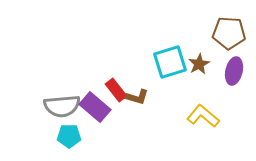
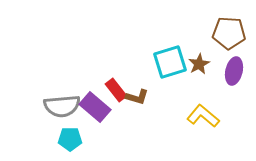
cyan pentagon: moved 1 px right, 3 px down
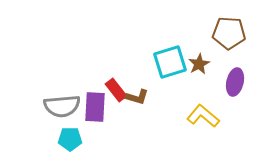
purple ellipse: moved 1 px right, 11 px down
purple rectangle: rotated 52 degrees clockwise
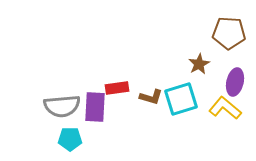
cyan square: moved 11 px right, 37 px down
red rectangle: moved 1 px right, 2 px up; rotated 60 degrees counterclockwise
brown L-shape: moved 14 px right
yellow L-shape: moved 22 px right, 8 px up
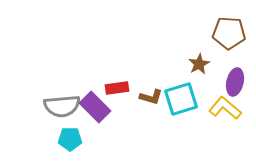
purple rectangle: rotated 48 degrees counterclockwise
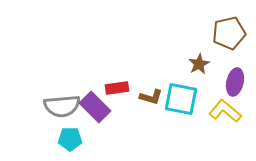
brown pentagon: rotated 16 degrees counterclockwise
cyan square: rotated 28 degrees clockwise
yellow L-shape: moved 3 px down
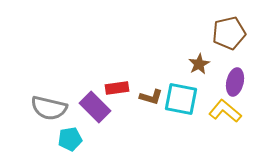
gray semicircle: moved 13 px left, 2 px down; rotated 18 degrees clockwise
cyan pentagon: rotated 10 degrees counterclockwise
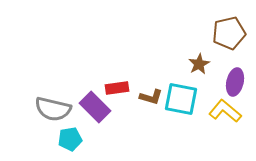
gray semicircle: moved 4 px right, 1 px down
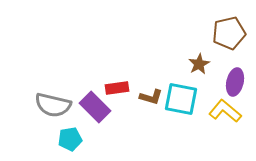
gray semicircle: moved 4 px up
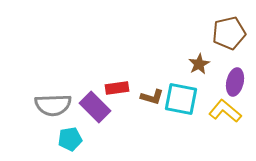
brown L-shape: moved 1 px right
gray semicircle: rotated 15 degrees counterclockwise
